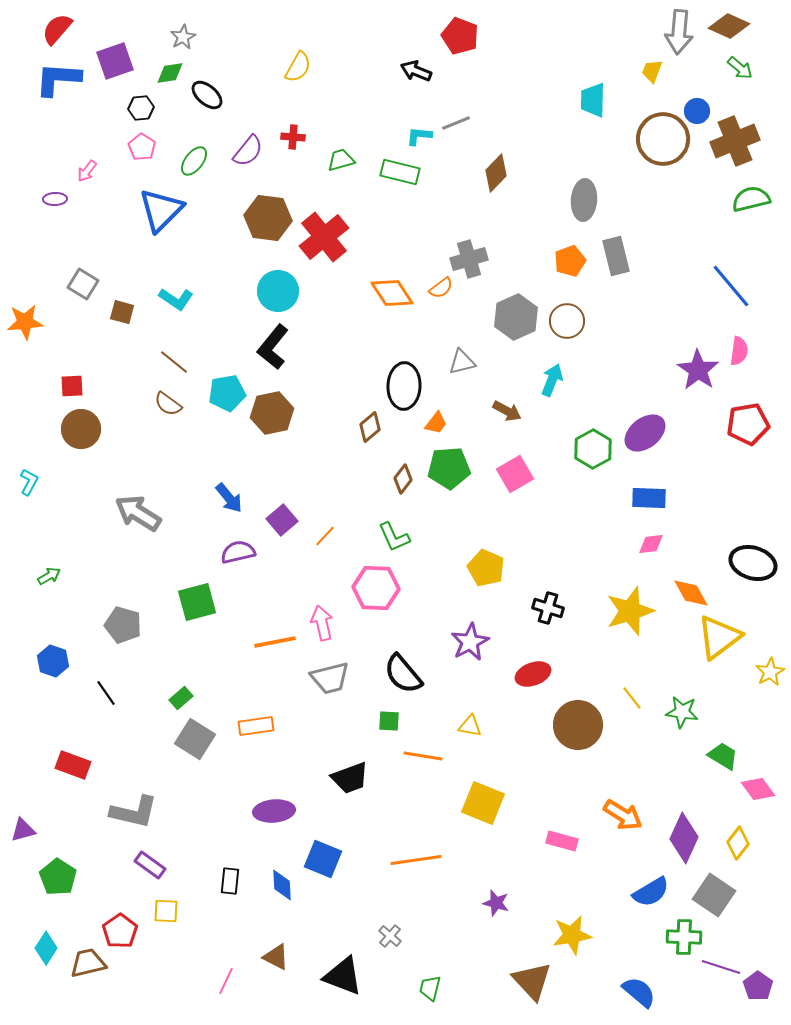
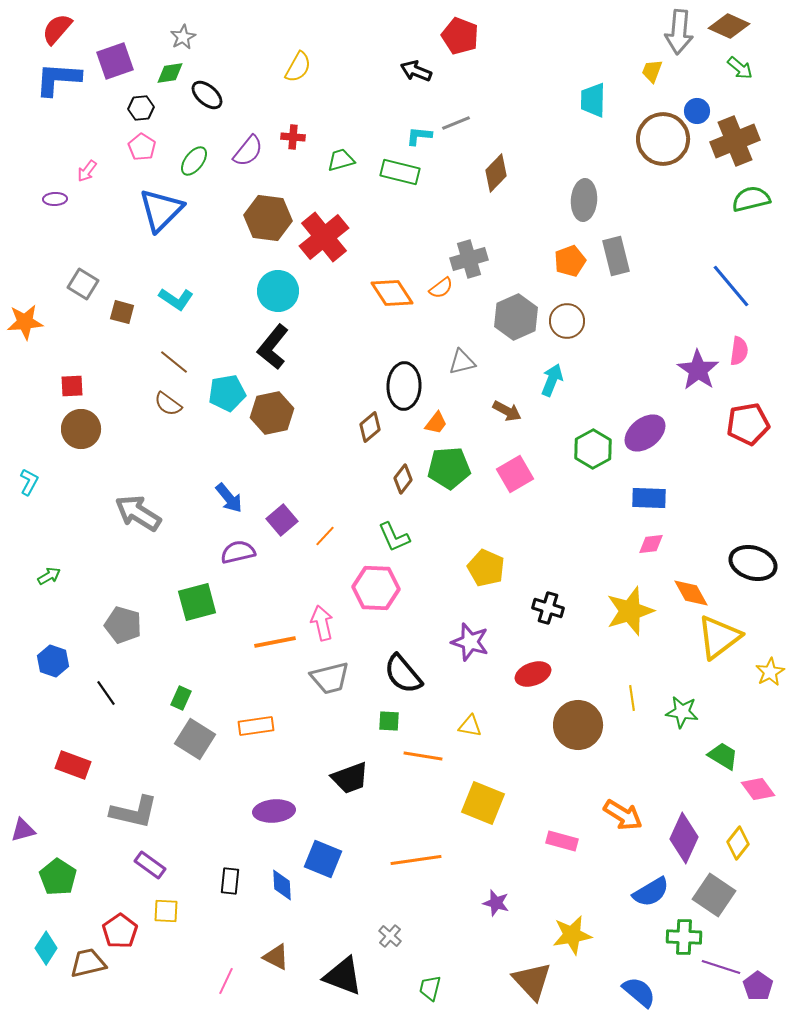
purple star at (470, 642): rotated 27 degrees counterclockwise
green rectangle at (181, 698): rotated 25 degrees counterclockwise
yellow line at (632, 698): rotated 30 degrees clockwise
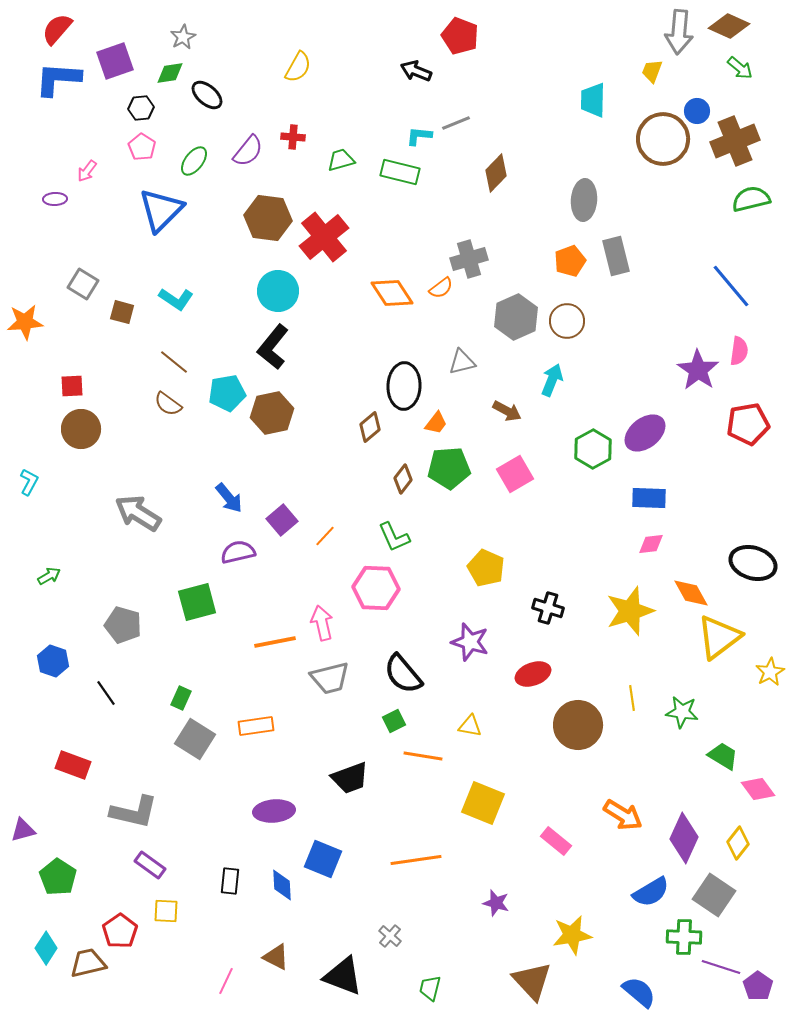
green square at (389, 721): moved 5 px right; rotated 30 degrees counterclockwise
pink rectangle at (562, 841): moved 6 px left; rotated 24 degrees clockwise
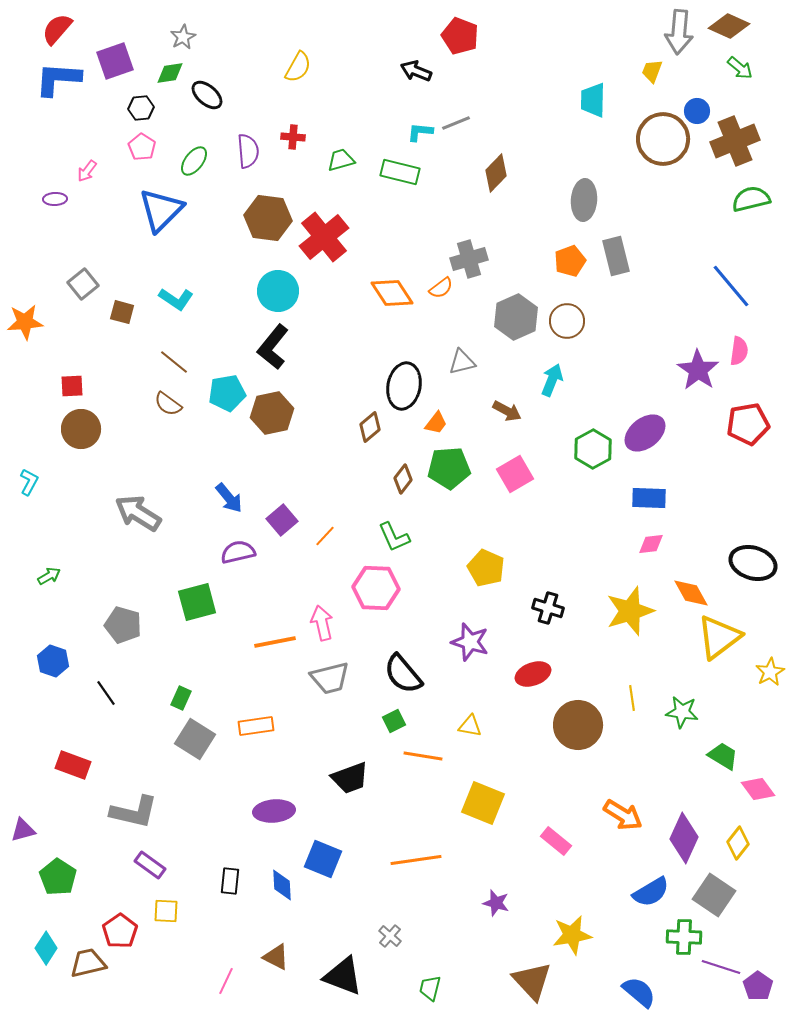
cyan L-shape at (419, 136): moved 1 px right, 4 px up
purple semicircle at (248, 151): rotated 44 degrees counterclockwise
gray square at (83, 284): rotated 20 degrees clockwise
black ellipse at (404, 386): rotated 9 degrees clockwise
